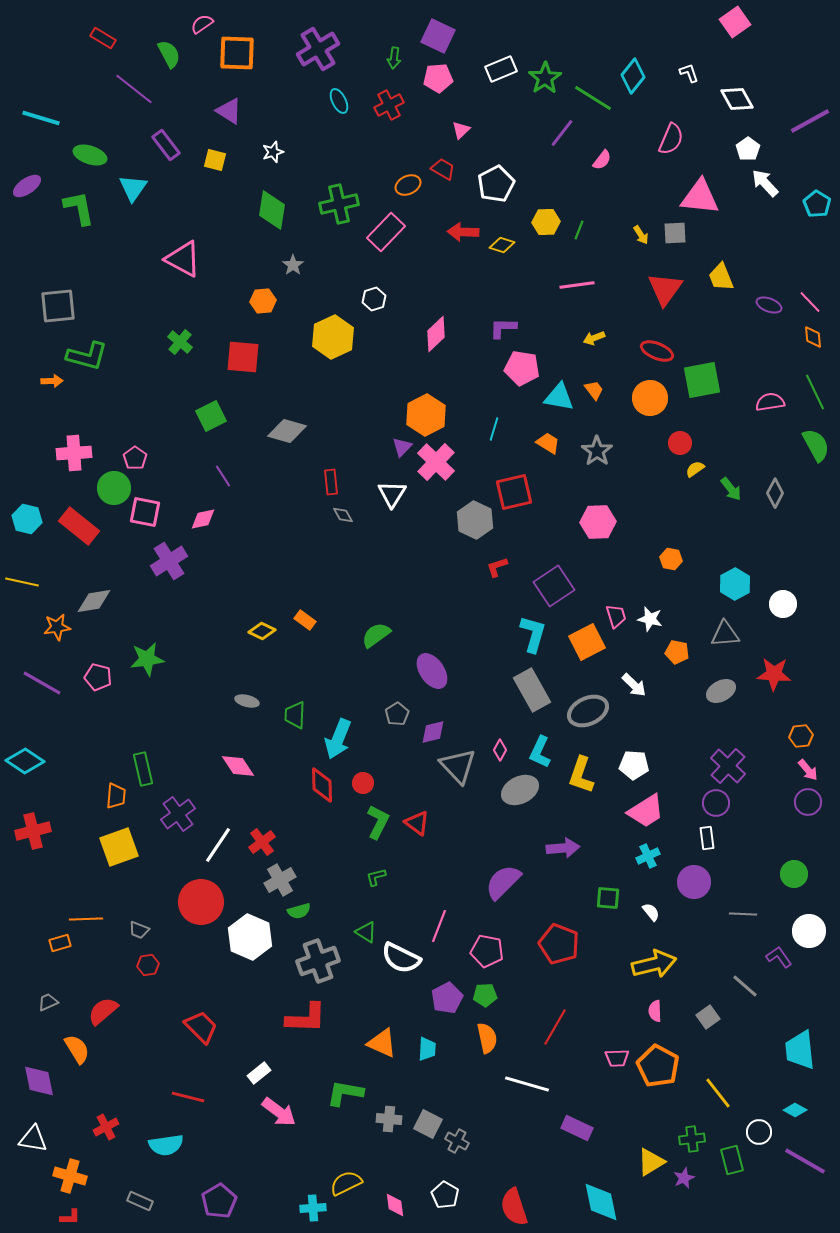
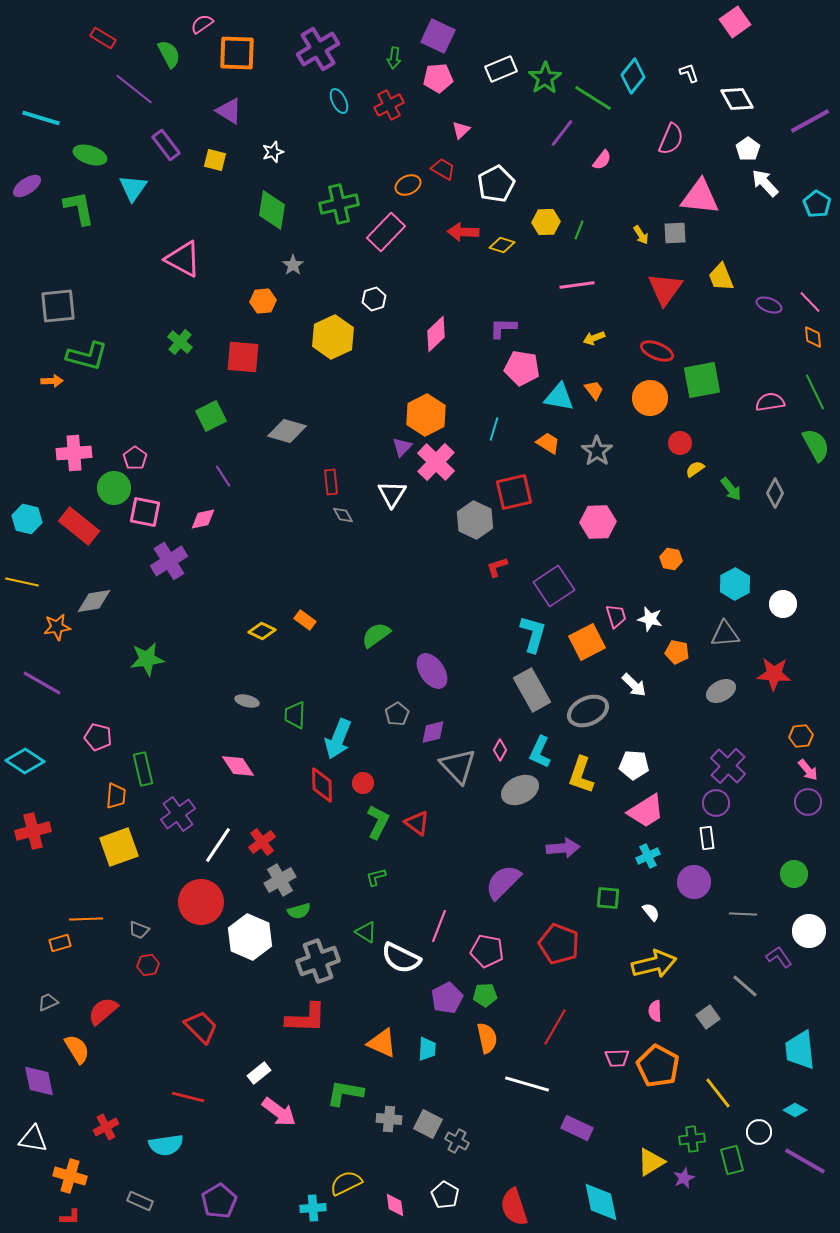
pink pentagon at (98, 677): moved 60 px down
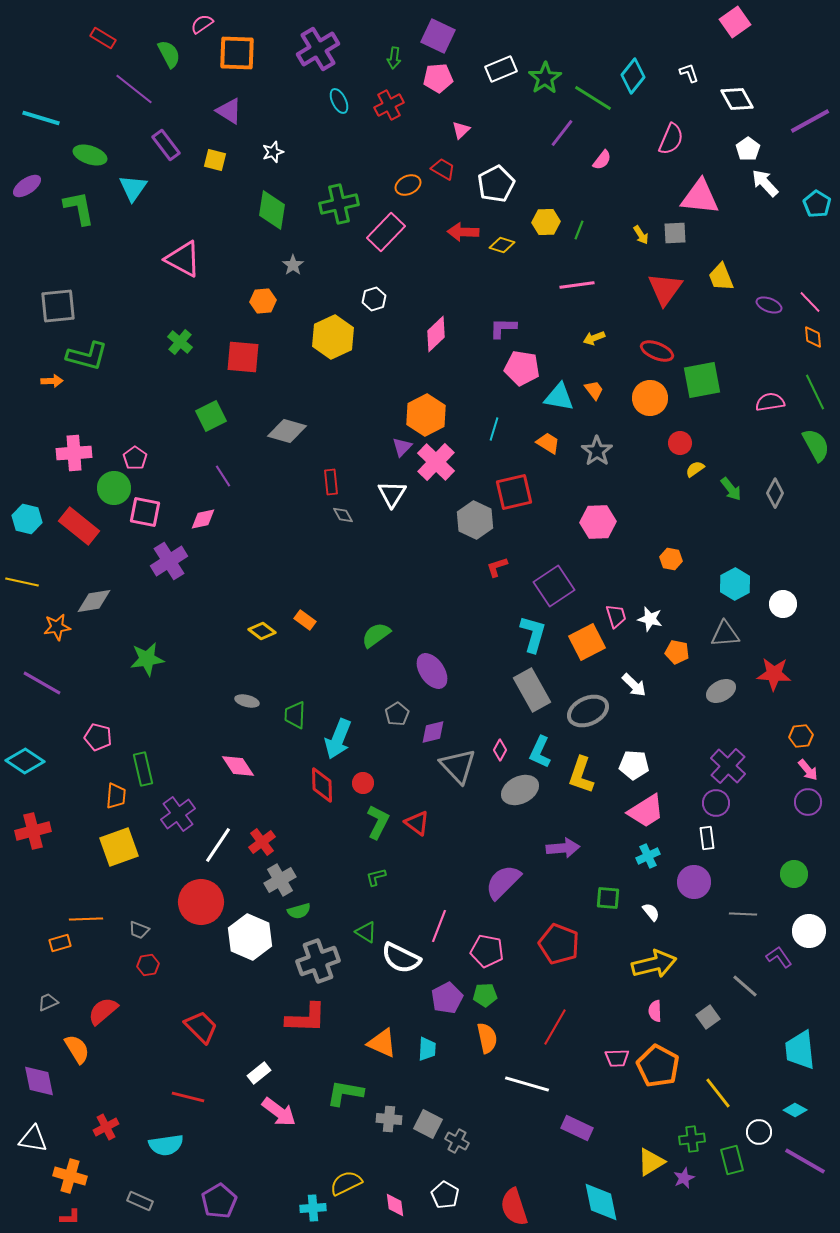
yellow diamond at (262, 631): rotated 12 degrees clockwise
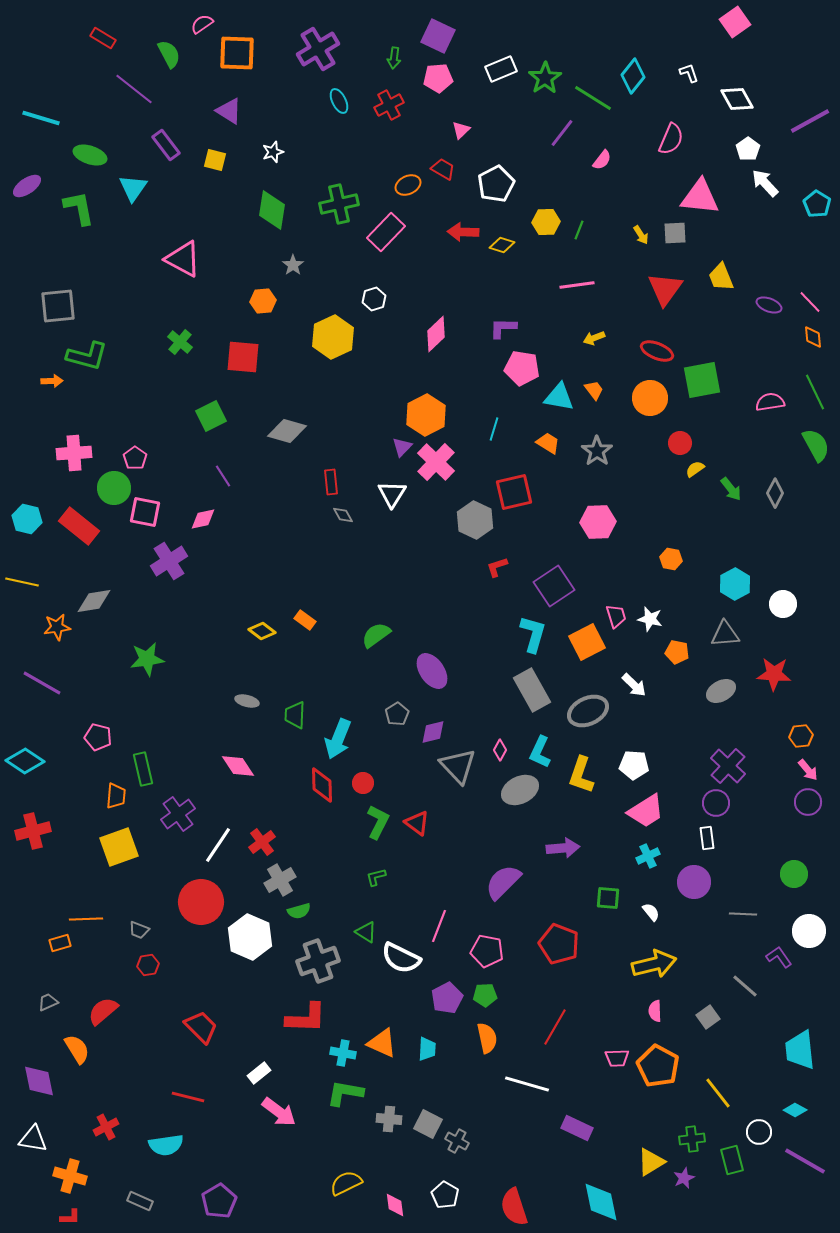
cyan cross at (313, 1208): moved 30 px right, 155 px up; rotated 15 degrees clockwise
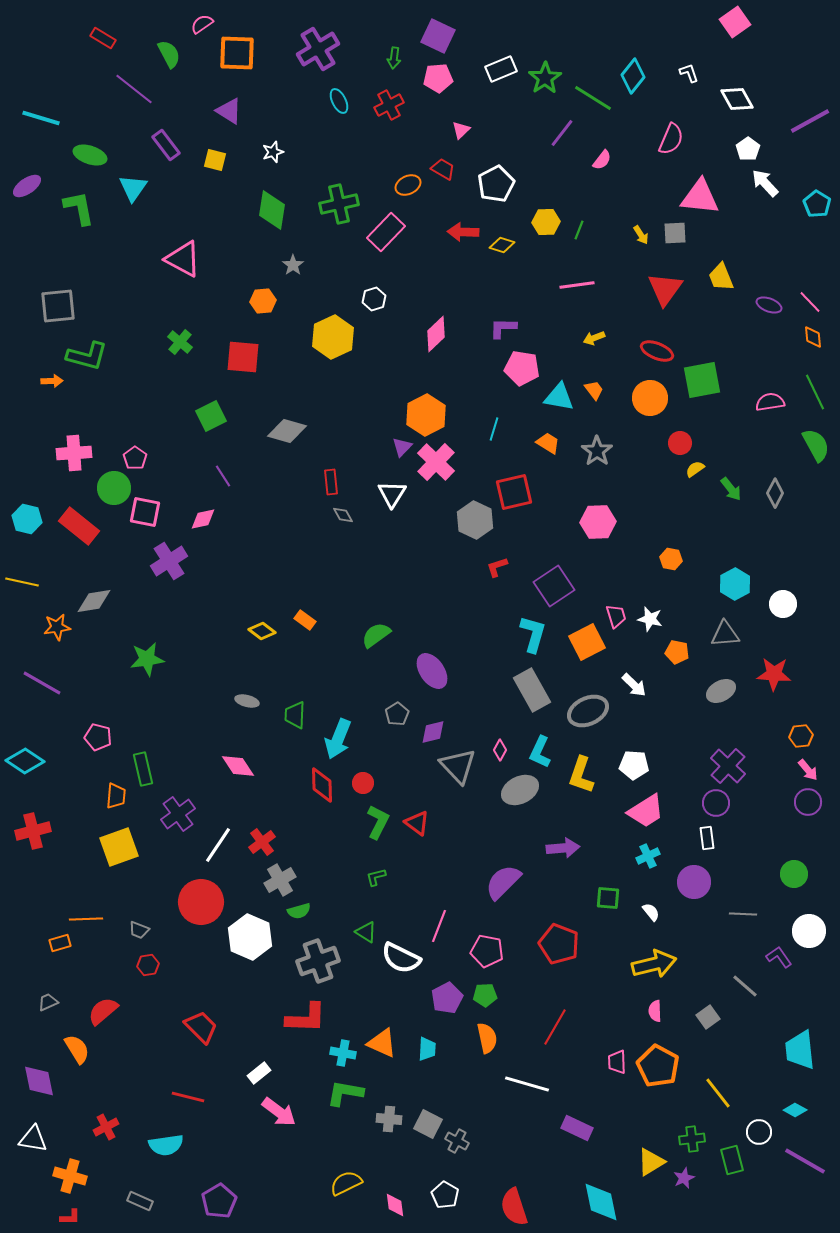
pink trapezoid at (617, 1058): moved 4 px down; rotated 90 degrees clockwise
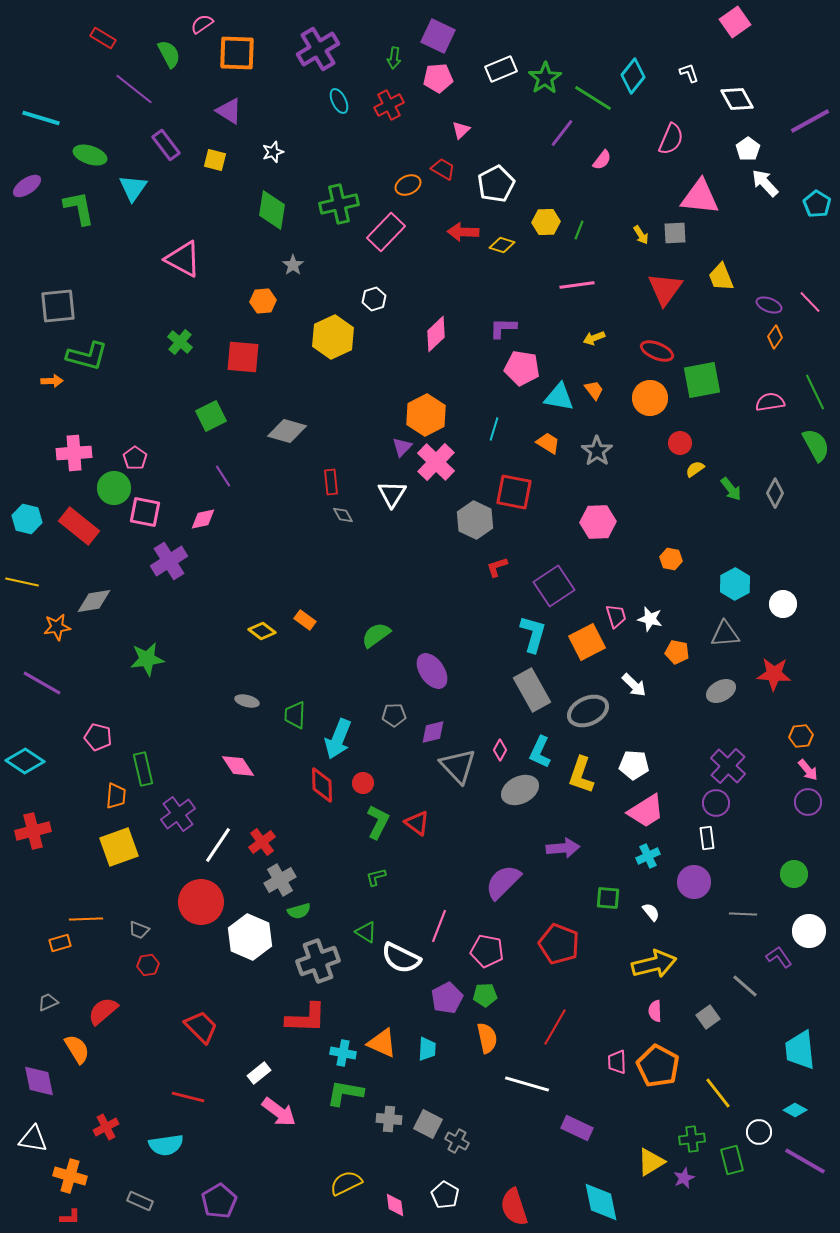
orange diamond at (813, 337): moved 38 px left; rotated 40 degrees clockwise
red square at (514, 492): rotated 24 degrees clockwise
gray pentagon at (397, 714): moved 3 px left, 1 px down; rotated 30 degrees clockwise
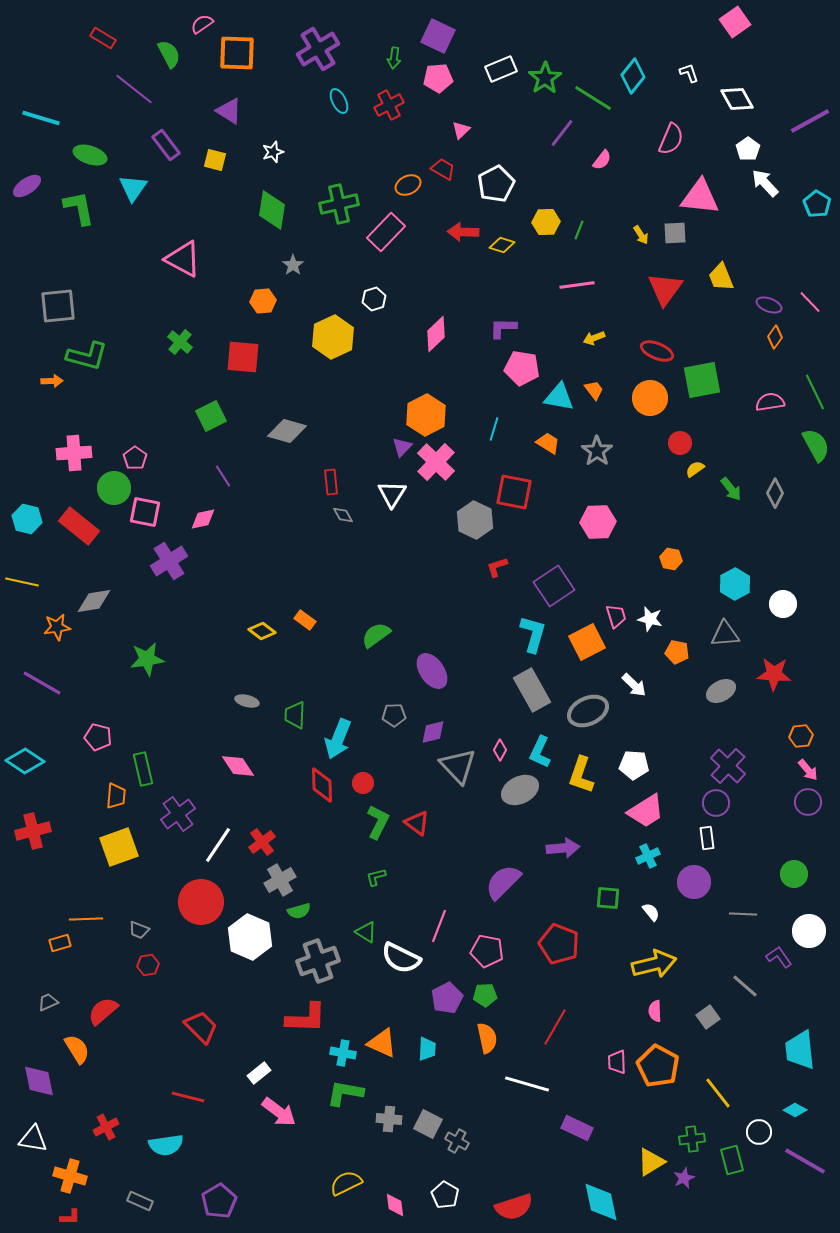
red semicircle at (514, 1207): rotated 90 degrees counterclockwise
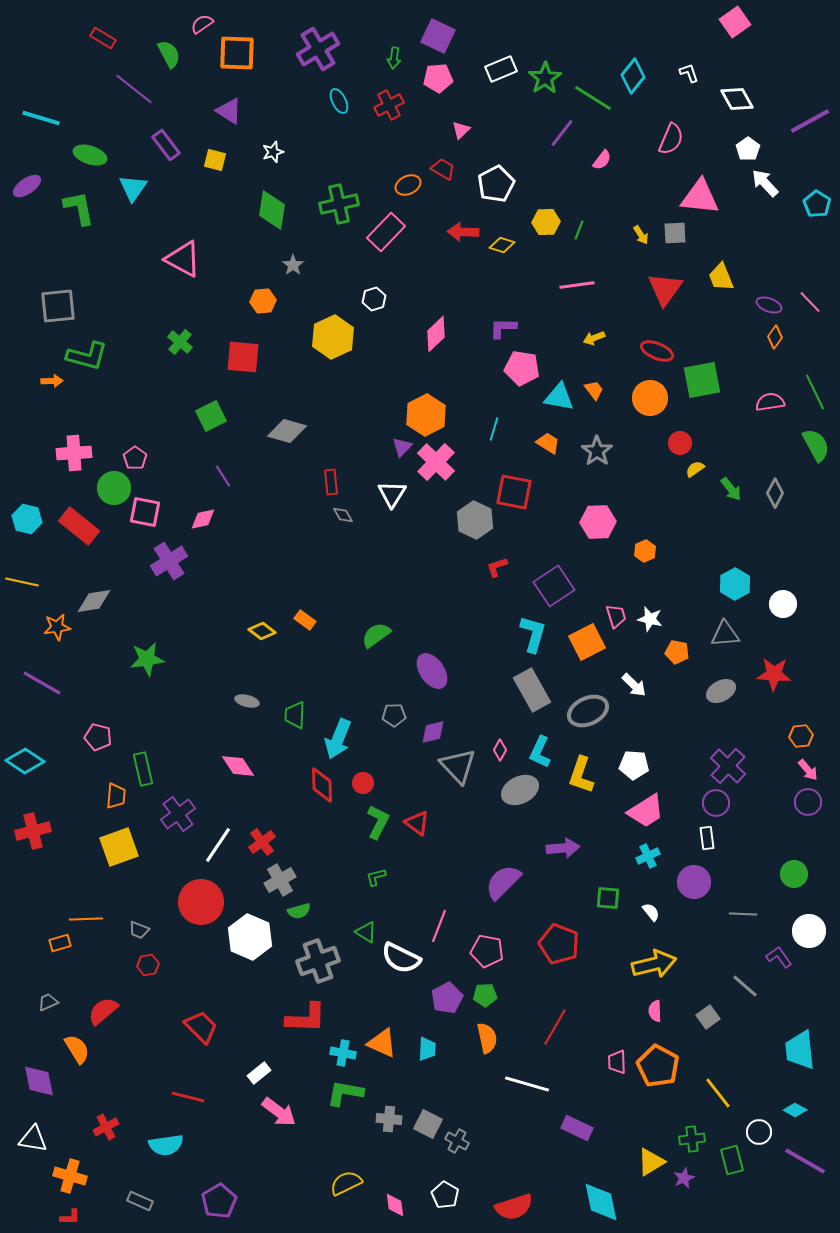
orange hexagon at (671, 559): moved 26 px left, 8 px up; rotated 25 degrees clockwise
